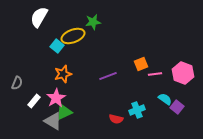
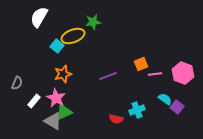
pink star: rotated 12 degrees counterclockwise
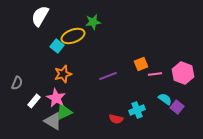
white semicircle: moved 1 px right, 1 px up
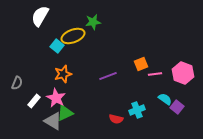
green triangle: moved 1 px right, 1 px down
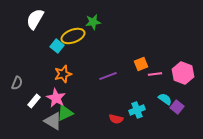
white semicircle: moved 5 px left, 3 px down
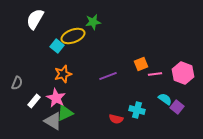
cyan cross: rotated 35 degrees clockwise
